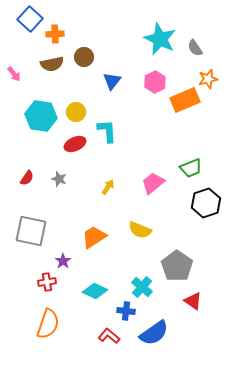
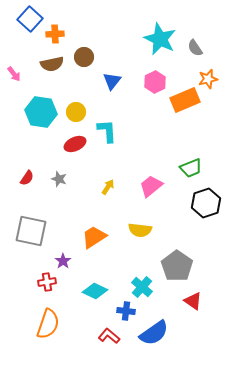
cyan hexagon: moved 4 px up
pink trapezoid: moved 2 px left, 3 px down
yellow semicircle: rotated 15 degrees counterclockwise
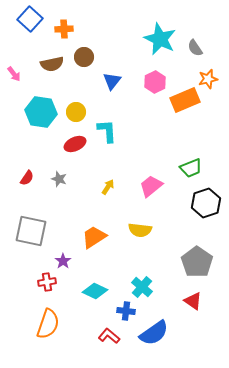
orange cross: moved 9 px right, 5 px up
gray pentagon: moved 20 px right, 4 px up
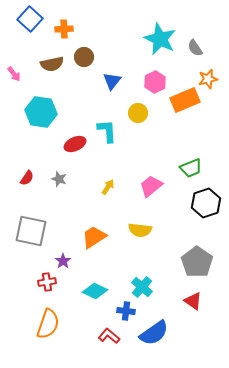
yellow circle: moved 62 px right, 1 px down
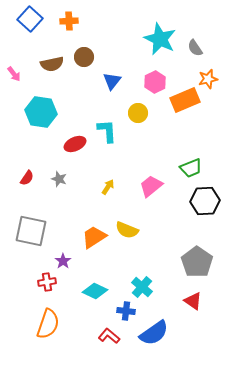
orange cross: moved 5 px right, 8 px up
black hexagon: moved 1 px left, 2 px up; rotated 16 degrees clockwise
yellow semicircle: moved 13 px left; rotated 15 degrees clockwise
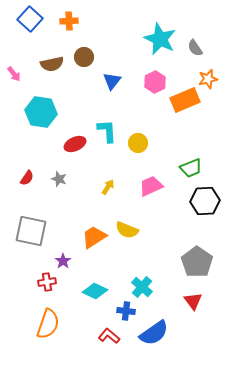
yellow circle: moved 30 px down
pink trapezoid: rotated 15 degrees clockwise
red triangle: rotated 18 degrees clockwise
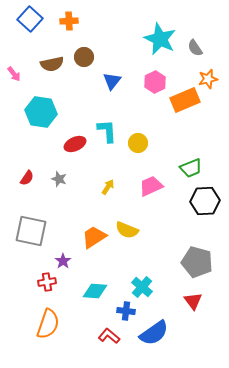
gray pentagon: rotated 20 degrees counterclockwise
cyan diamond: rotated 20 degrees counterclockwise
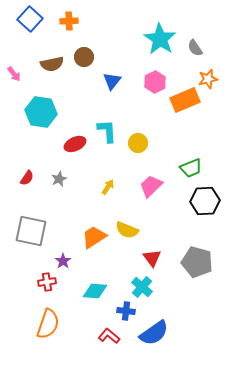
cyan star: rotated 8 degrees clockwise
gray star: rotated 28 degrees clockwise
pink trapezoid: rotated 20 degrees counterclockwise
red triangle: moved 41 px left, 43 px up
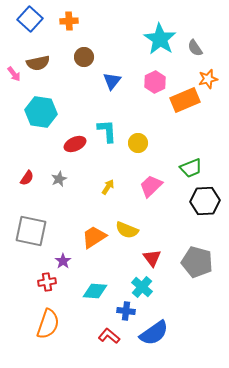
brown semicircle: moved 14 px left, 1 px up
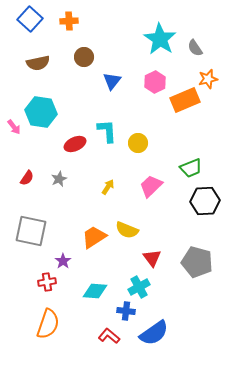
pink arrow: moved 53 px down
cyan cross: moved 3 px left; rotated 20 degrees clockwise
